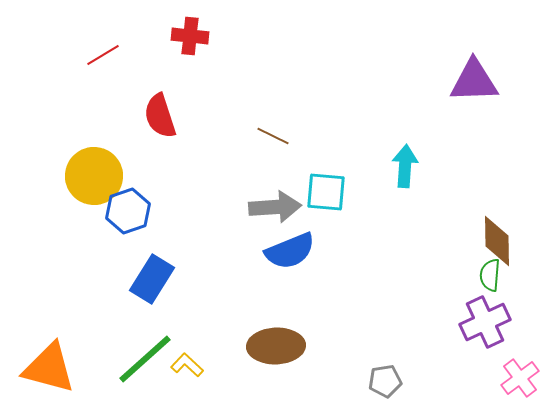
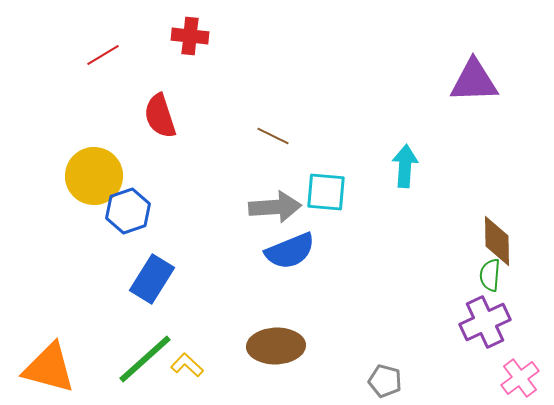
gray pentagon: rotated 24 degrees clockwise
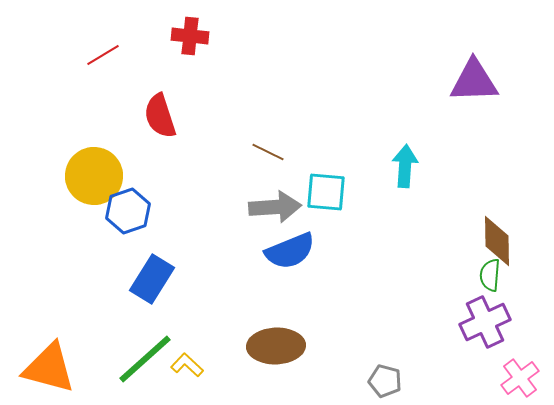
brown line: moved 5 px left, 16 px down
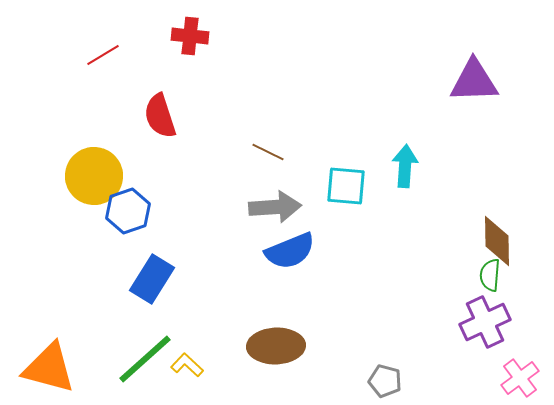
cyan square: moved 20 px right, 6 px up
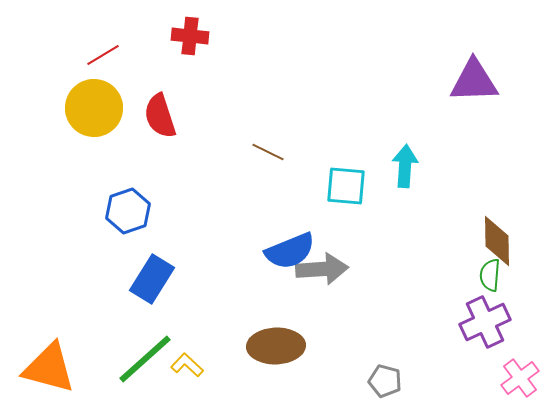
yellow circle: moved 68 px up
gray arrow: moved 47 px right, 62 px down
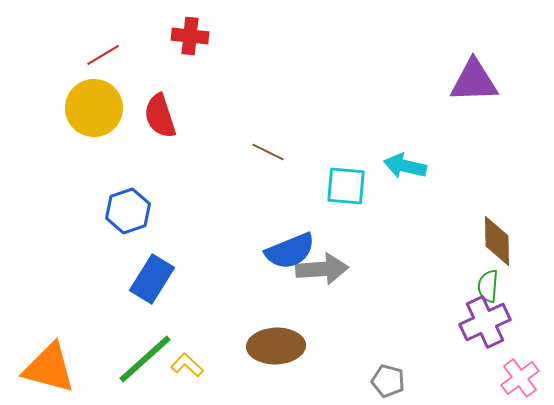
cyan arrow: rotated 81 degrees counterclockwise
green semicircle: moved 2 px left, 11 px down
gray pentagon: moved 3 px right
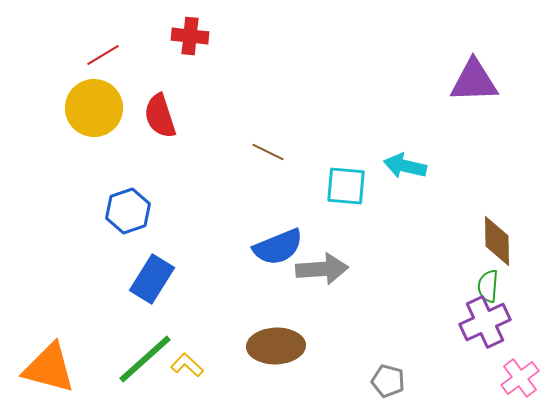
blue semicircle: moved 12 px left, 4 px up
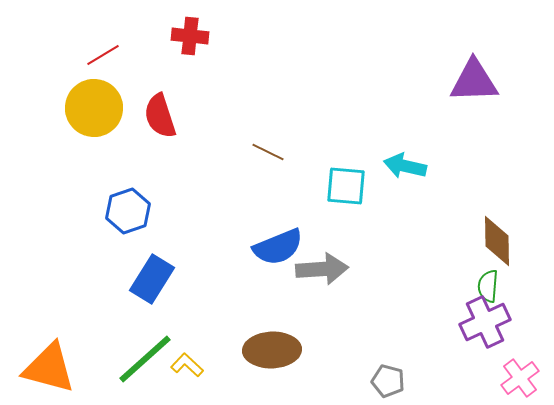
brown ellipse: moved 4 px left, 4 px down
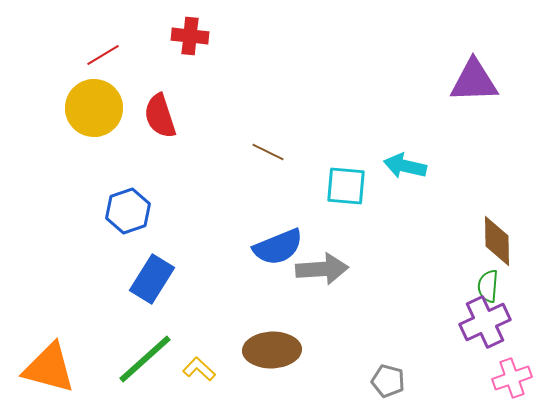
yellow L-shape: moved 12 px right, 4 px down
pink cross: moved 8 px left; rotated 18 degrees clockwise
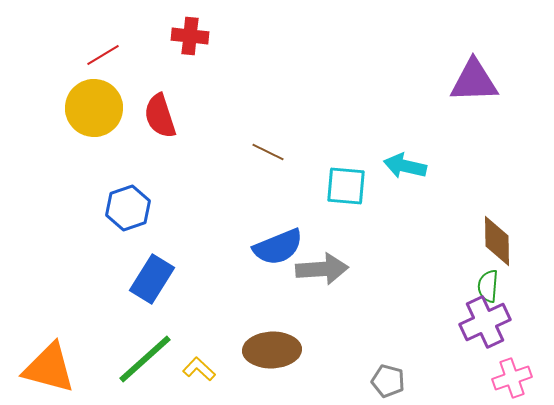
blue hexagon: moved 3 px up
